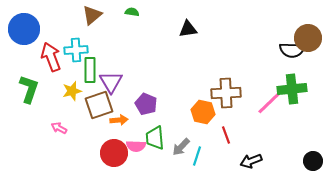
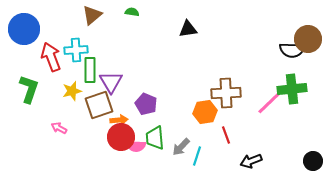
brown circle: moved 1 px down
orange hexagon: moved 2 px right; rotated 20 degrees counterclockwise
red circle: moved 7 px right, 16 px up
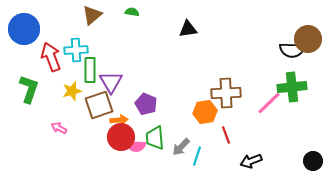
green cross: moved 2 px up
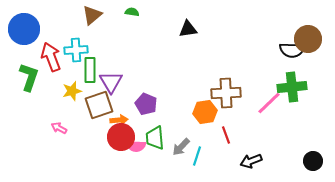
green L-shape: moved 12 px up
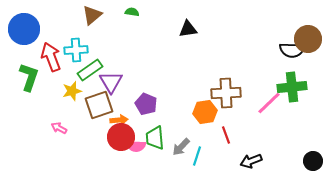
green rectangle: rotated 55 degrees clockwise
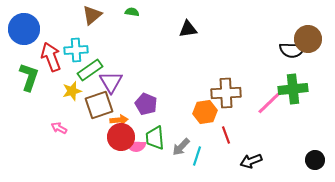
green cross: moved 1 px right, 2 px down
black circle: moved 2 px right, 1 px up
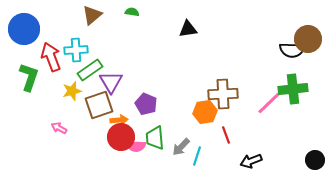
brown cross: moved 3 px left, 1 px down
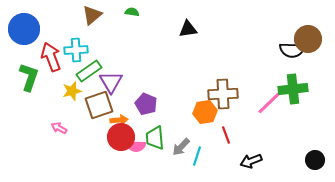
green rectangle: moved 1 px left, 1 px down
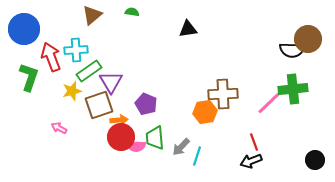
red line: moved 28 px right, 7 px down
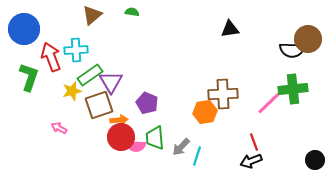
black triangle: moved 42 px right
green rectangle: moved 1 px right, 4 px down
purple pentagon: moved 1 px right, 1 px up
